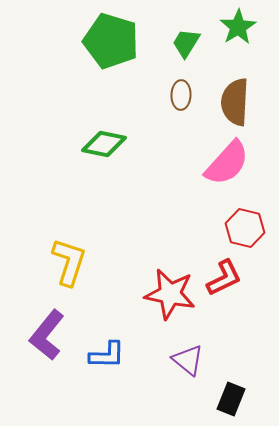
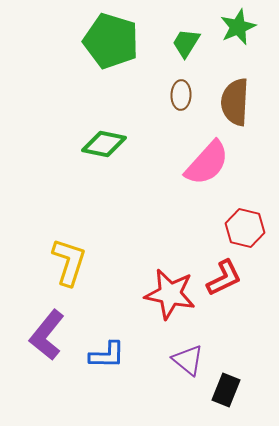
green star: rotated 9 degrees clockwise
pink semicircle: moved 20 px left
black rectangle: moved 5 px left, 9 px up
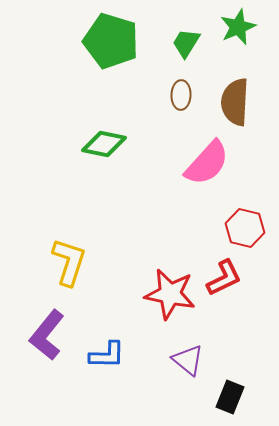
black rectangle: moved 4 px right, 7 px down
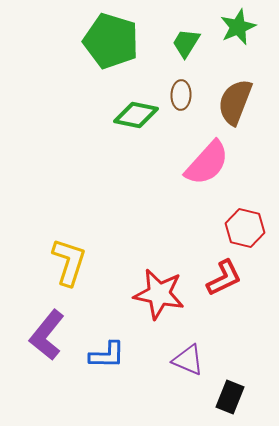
brown semicircle: rotated 18 degrees clockwise
green diamond: moved 32 px right, 29 px up
red star: moved 11 px left
purple triangle: rotated 16 degrees counterclockwise
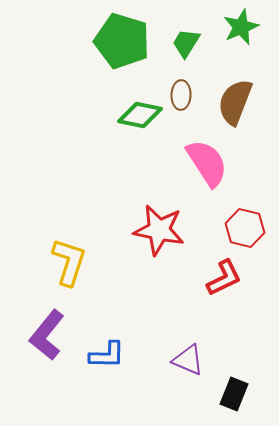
green star: moved 3 px right
green pentagon: moved 11 px right
green diamond: moved 4 px right
pink semicircle: rotated 75 degrees counterclockwise
red star: moved 64 px up
black rectangle: moved 4 px right, 3 px up
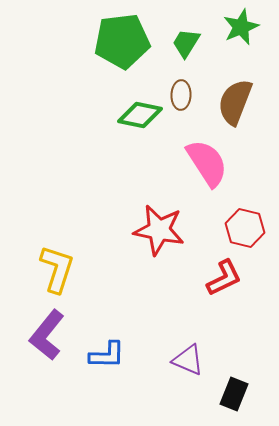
green pentagon: rotated 24 degrees counterclockwise
yellow L-shape: moved 12 px left, 7 px down
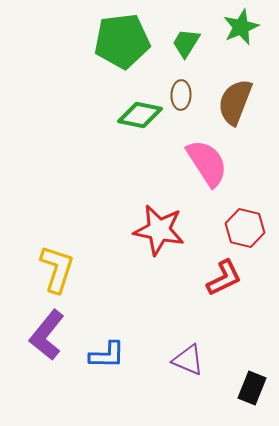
black rectangle: moved 18 px right, 6 px up
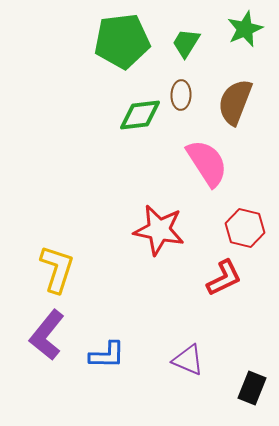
green star: moved 4 px right, 2 px down
green diamond: rotated 18 degrees counterclockwise
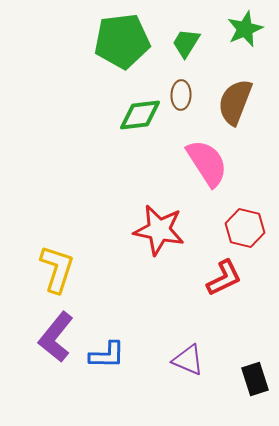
purple L-shape: moved 9 px right, 2 px down
black rectangle: moved 3 px right, 9 px up; rotated 40 degrees counterclockwise
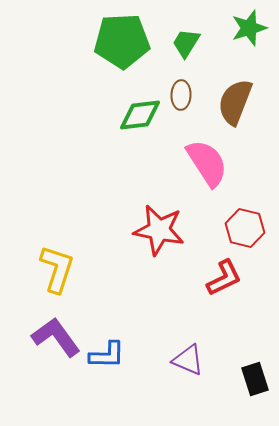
green star: moved 4 px right, 1 px up; rotated 6 degrees clockwise
green pentagon: rotated 4 degrees clockwise
purple L-shape: rotated 105 degrees clockwise
